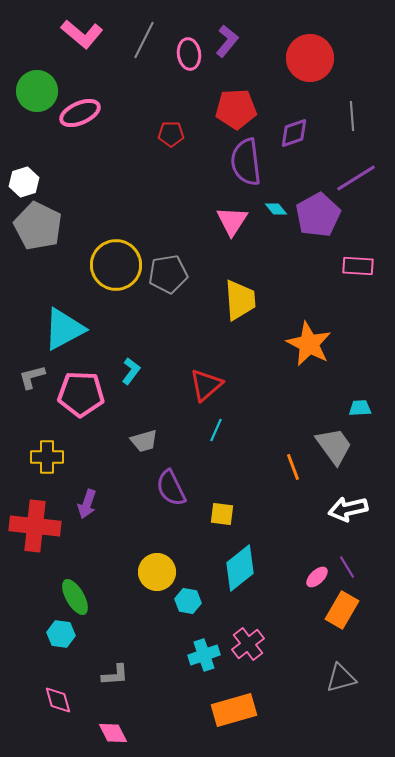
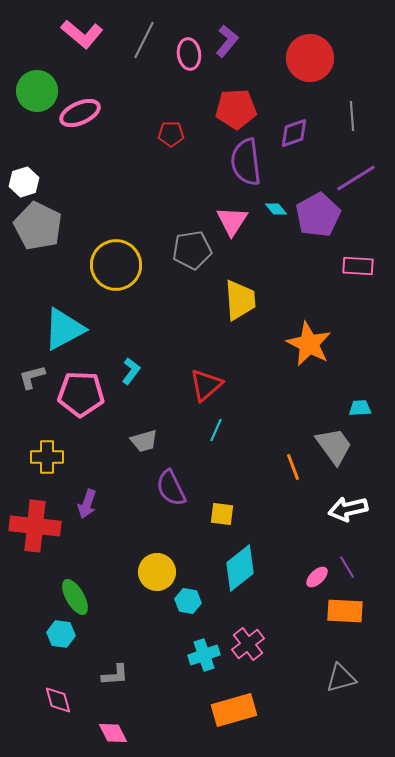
gray pentagon at (168, 274): moved 24 px right, 24 px up
orange rectangle at (342, 610): moved 3 px right, 1 px down; rotated 63 degrees clockwise
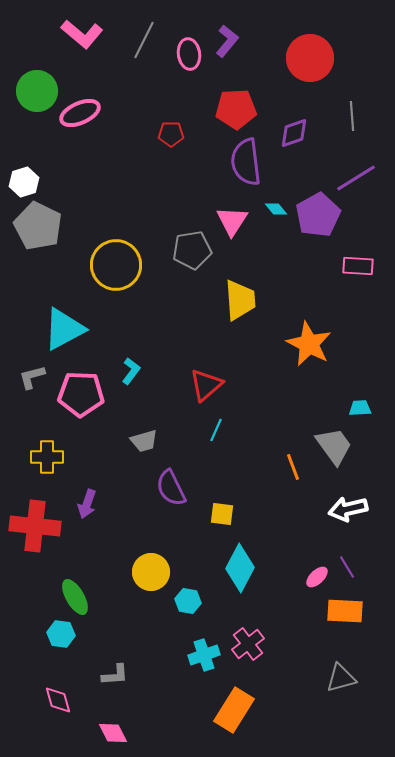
cyan diamond at (240, 568): rotated 24 degrees counterclockwise
yellow circle at (157, 572): moved 6 px left
orange rectangle at (234, 710): rotated 42 degrees counterclockwise
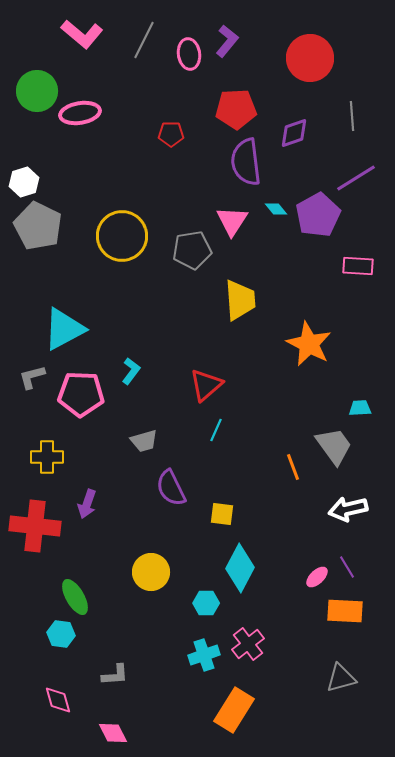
pink ellipse at (80, 113): rotated 15 degrees clockwise
yellow circle at (116, 265): moved 6 px right, 29 px up
cyan hexagon at (188, 601): moved 18 px right, 2 px down; rotated 10 degrees counterclockwise
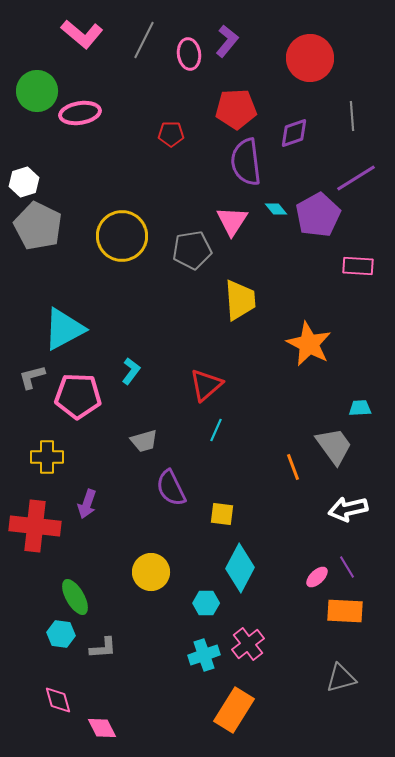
pink pentagon at (81, 394): moved 3 px left, 2 px down
gray L-shape at (115, 675): moved 12 px left, 27 px up
pink diamond at (113, 733): moved 11 px left, 5 px up
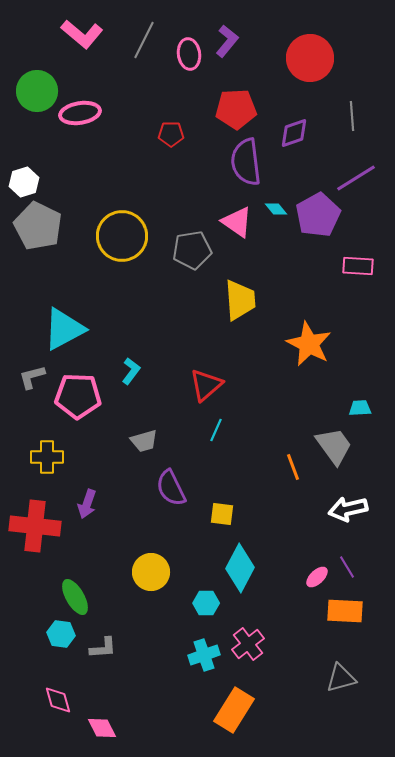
pink triangle at (232, 221): moved 5 px right, 1 px down; rotated 28 degrees counterclockwise
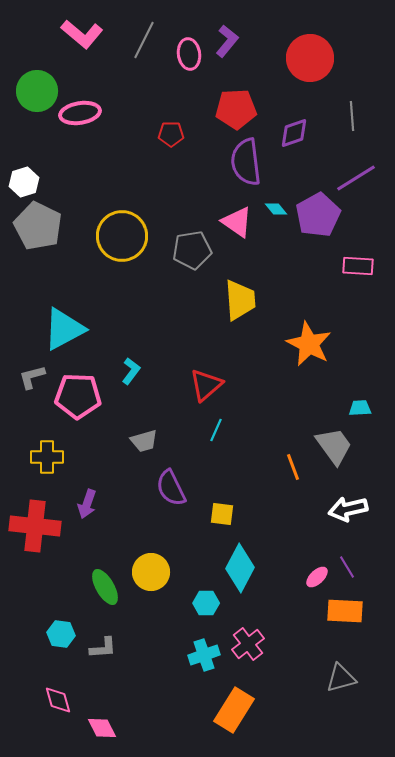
green ellipse at (75, 597): moved 30 px right, 10 px up
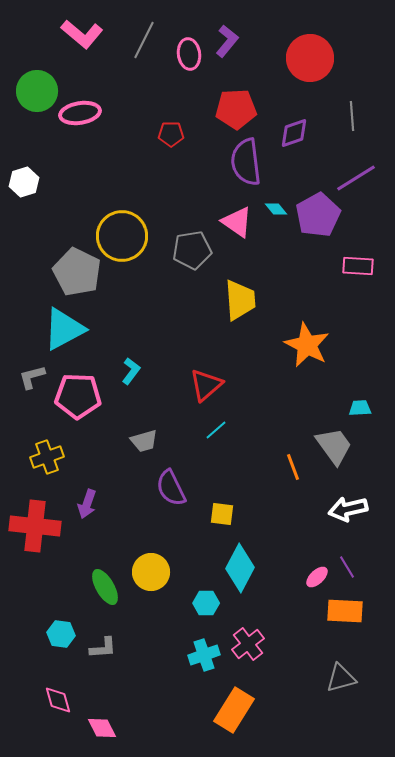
gray pentagon at (38, 226): moved 39 px right, 46 px down
orange star at (309, 344): moved 2 px left, 1 px down
cyan line at (216, 430): rotated 25 degrees clockwise
yellow cross at (47, 457): rotated 20 degrees counterclockwise
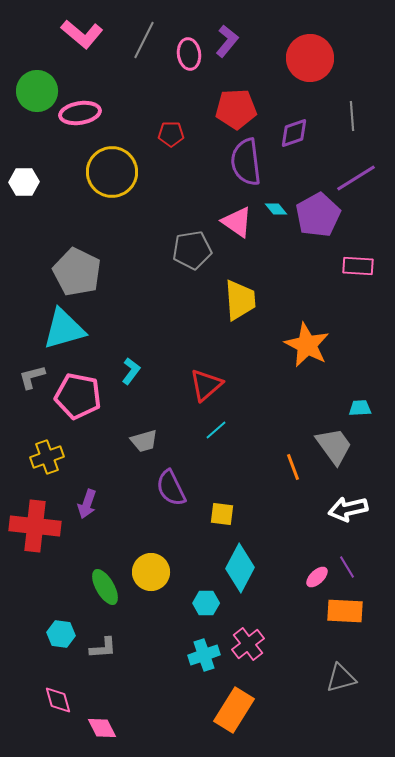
white hexagon at (24, 182): rotated 16 degrees clockwise
yellow circle at (122, 236): moved 10 px left, 64 px up
cyan triangle at (64, 329): rotated 12 degrees clockwise
pink pentagon at (78, 396): rotated 9 degrees clockwise
